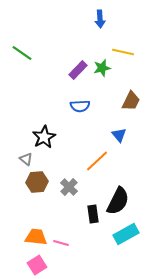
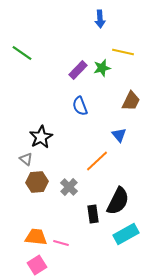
blue semicircle: rotated 72 degrees clockwise
black star: moved 3 px left
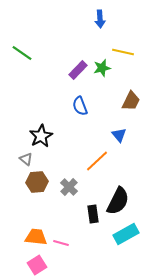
black star: moved 1 px up
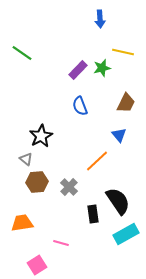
brown trapezoid: moved 5 px left, 2 px down
black semicircle: rotated 60 degrees counterclockwise
orange trapezoid: moved 14 px left, 14 px up; rotated 15 degrees counterclockwise
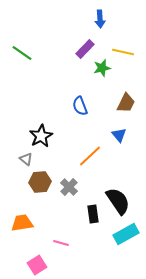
purple rectangle: moved 7 px right, 21 px up
orange line: moved 7 px left, 5 px up
brown hexagon: moved 3 px right
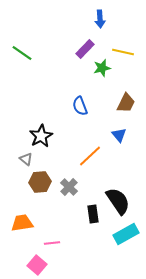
pink line: moved 9 px left; rotated 21 degrees counterclockwise
pink square: rotated 18 degrees counterclockwise
